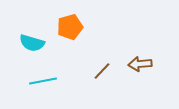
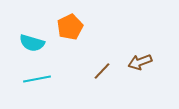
orange pentagon: rotated 10 degrees counterclockwise
brown arrow: moved 2 px up; rotated 15 degrees counterclockwise
cyan line: moved 6 px left, 2 px up
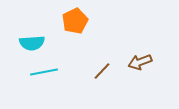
orange pentagon: moved 5 px right, 6 px up
cyan semicircle: rotated 20 degrees counterclockwise
cyan line: moved 7 px right, 7 px up
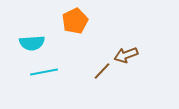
brown arrow: moved 14 px left, 7 px up
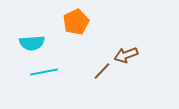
orange pentagon: moved 1 px right, 1 px down
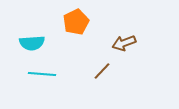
brown arrow: moved 2 px left, 12 px up
cyan line: moved 2 px left, 2 px down; rotated 16 degrees clockwise
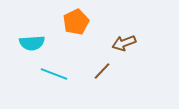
cyan line: moved 12 px right; rotated 16 degrees clockwise
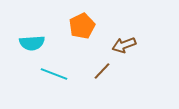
orange pentagon: moved 6 px right, 4 px down
brown arrow: moved 2 px down
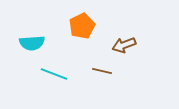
brown line: rotated 60 degrees clockwise
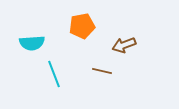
orange pentagon: rotated 15 degrees clockwise
cyan line: rotated 48 degrees clockwise
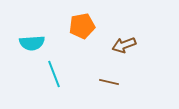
brown line: moved 7 px right, 11 px down
